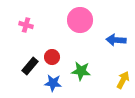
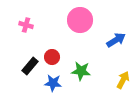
blue arrow: rotated 144 degrees clockwise
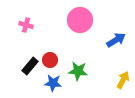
red circle: moved 2 px left, 3 px down
green star: moved 3 px left
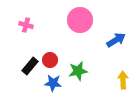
green star: rotated 18 degrees counterclockwise
yellow arrow: rotated 30 degrees counterclockwise
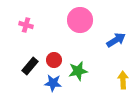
red circle: moved 4 px right
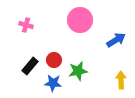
yellow arrow: moved 2 px left
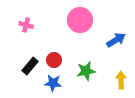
green star: moved 8 px right
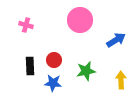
black rectangle: rotated 42 degrees counterclockwise
